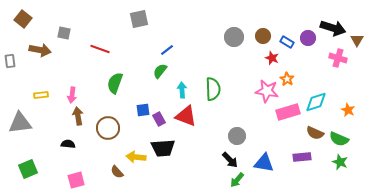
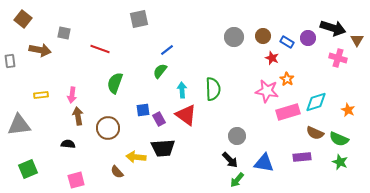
red triangle at (186, 116): moved 1 px up; rotated 15 degrees clockwise
gray triangle at (20, 123): moved 1 px left, 2 px down
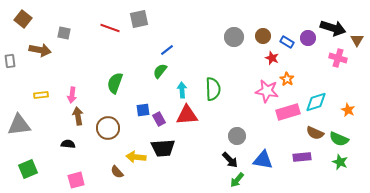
red line at (100, 49): moved 10 px right, 21 px up
red triangle at (186, 115): moved 1 px right; rotated 40 degrees counterclockwise
blue triangle at (264, 163): moved 1 px left, 3 px up
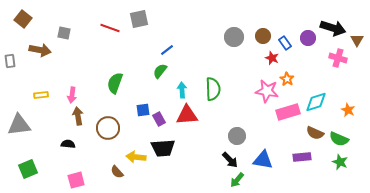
blue rectangle at (287, 42): moved 2 px left, 1 px down; rotated 24 degrees clockwise
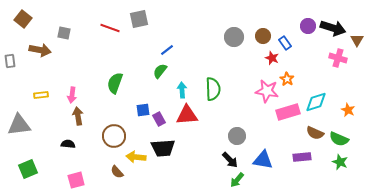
purple circle at (308, 38): moved 12 px up
brown circle at (108, 128): moved 6 px right, 8 px down
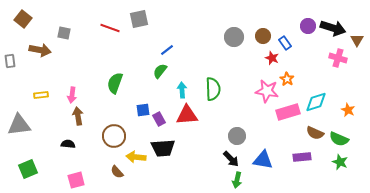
black arrow at (230, 160): moved 1 px right, 1 px up
green arrow at (237, 180): rotated 28 degrees counterclockwise
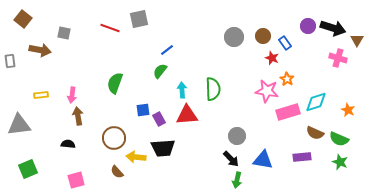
brown circle at (114, 136): moved 2 px down
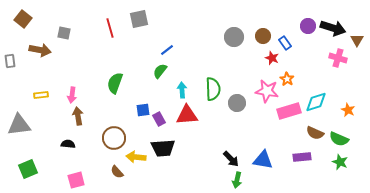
red line at (110, 28): rotated 54 degrees clockwise
pink rectangle at (288, 112): moved 1 px right, 1 px up
gray circle at (237, 136): moved 33 px up
